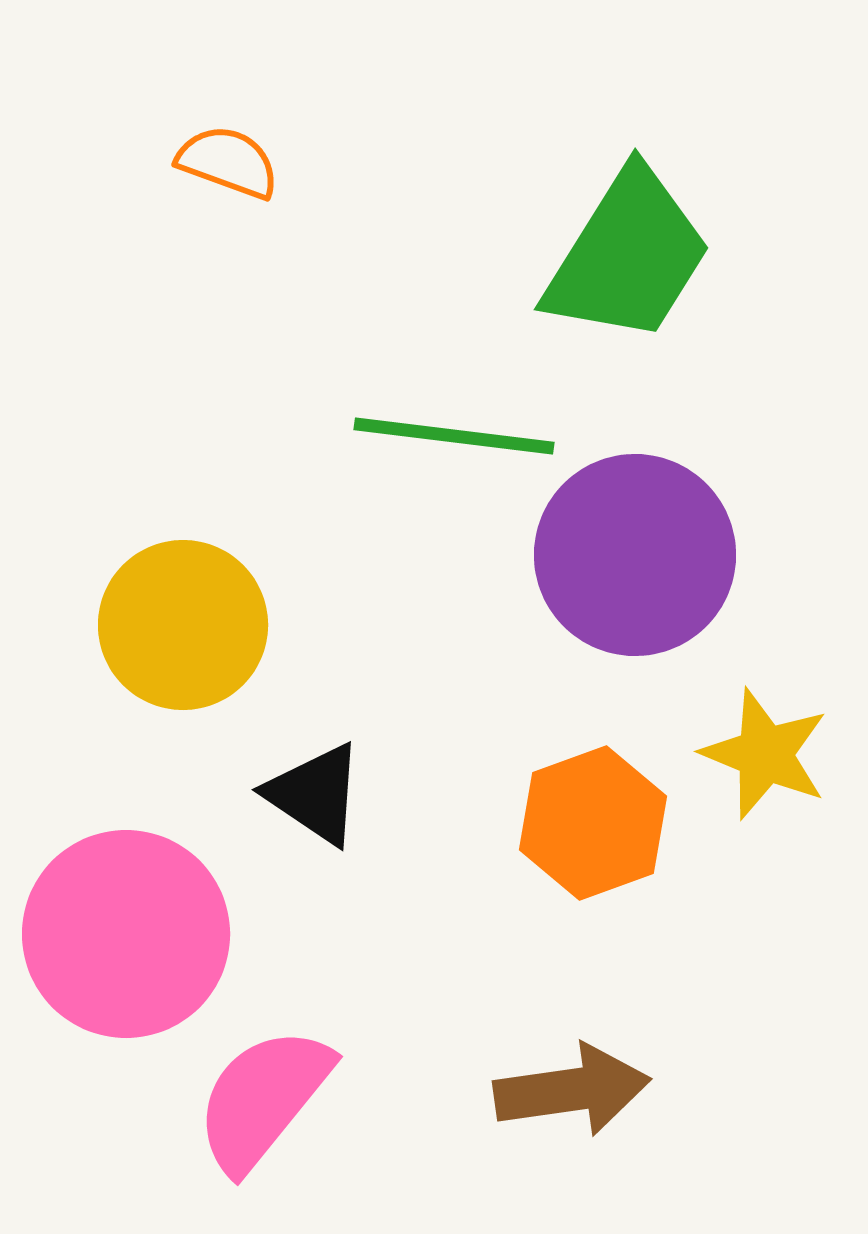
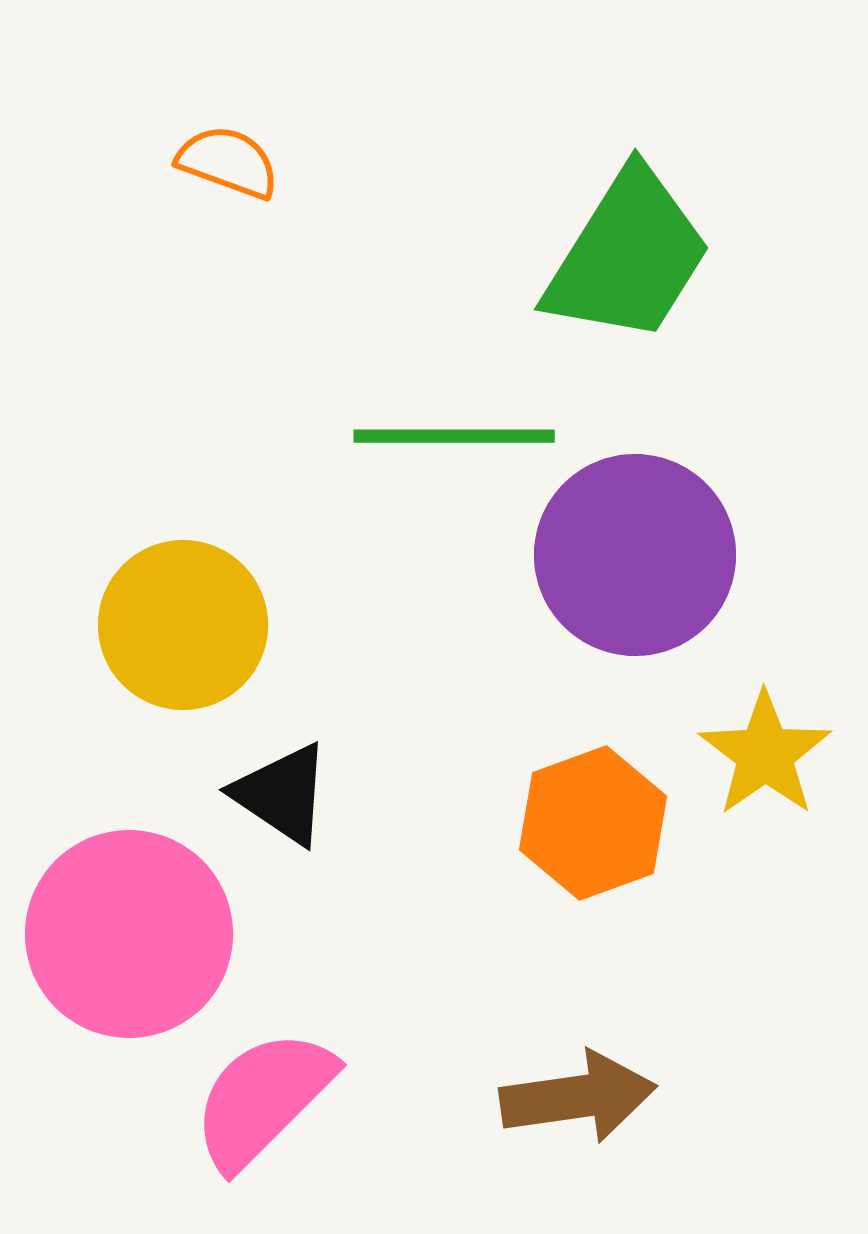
green line: rotated 7 degrees counterclockwise
yellow star: rotated 15 degrees clockwise
black triangle: moved 33 px left
pink circle: moved 3 px right
brown arrow: moved 6 px right, 7 px down
pink semicircle: rotated 6 degrees clockwise
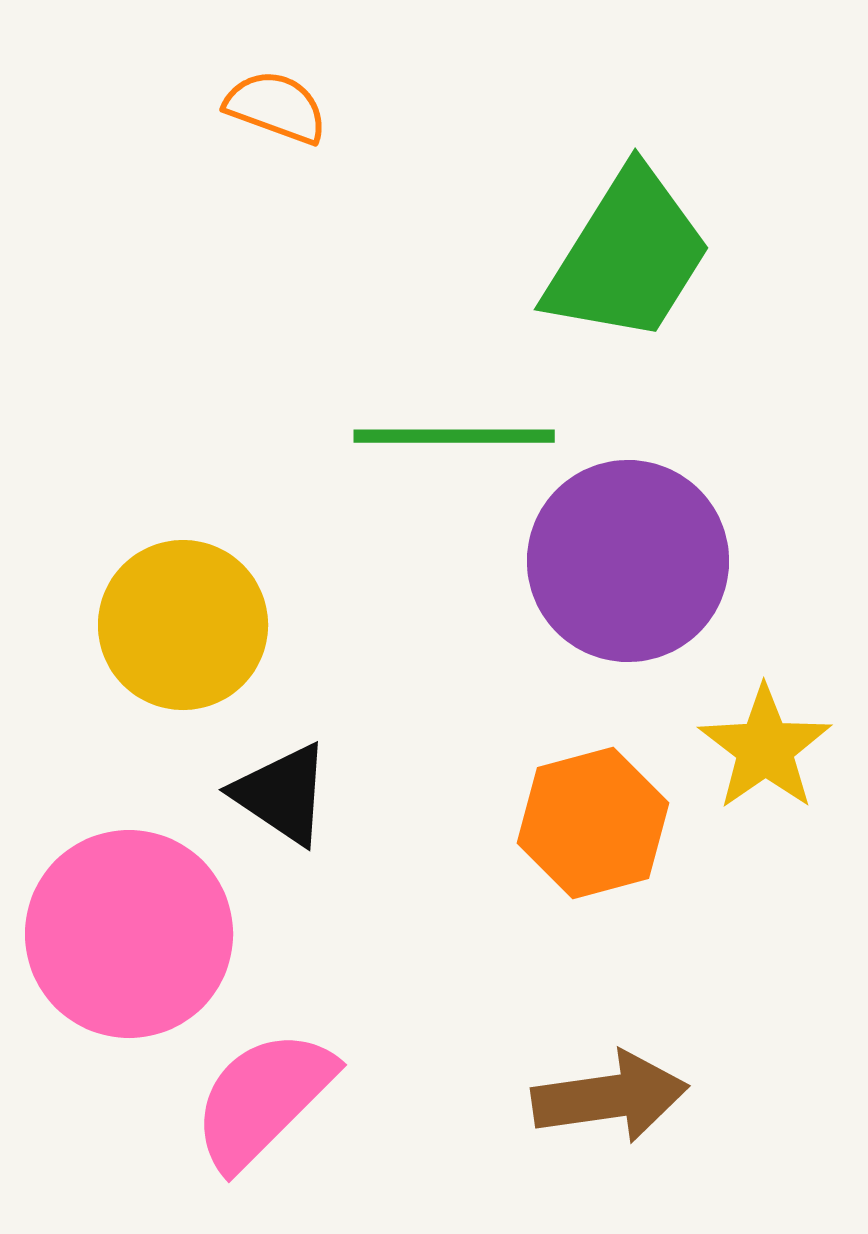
orange semicircle: moved 48 px right, 55 px up
purple circle: moved 7 px left, 6 px down
yellow star: moved 6 px up
orange hexagon: rotated 5 degrees clockwise
brown arrow: moved 32 px right
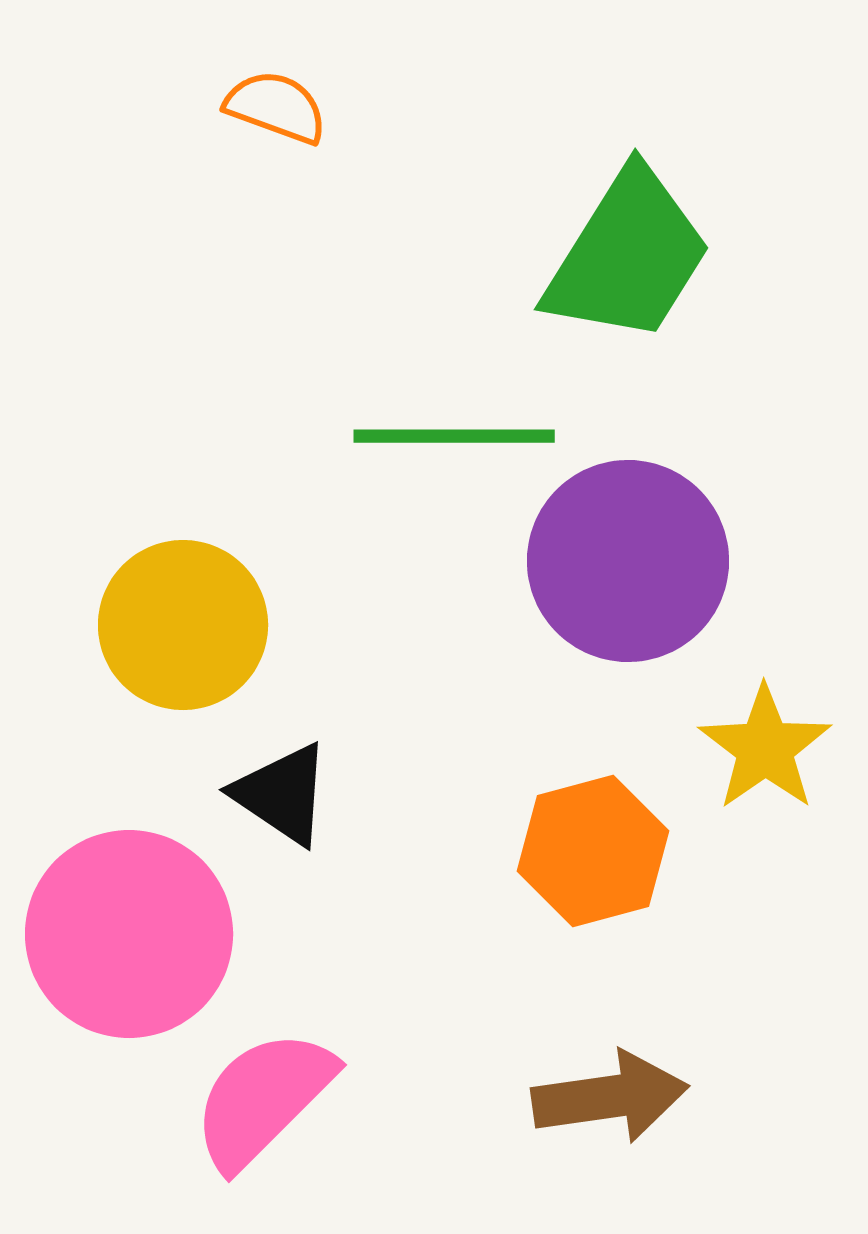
orange hexagon: moved 28 px down
